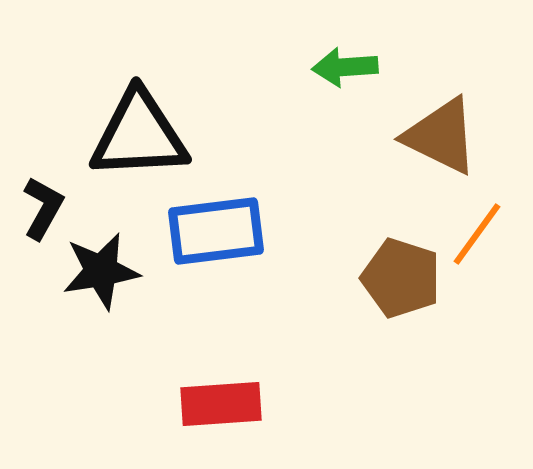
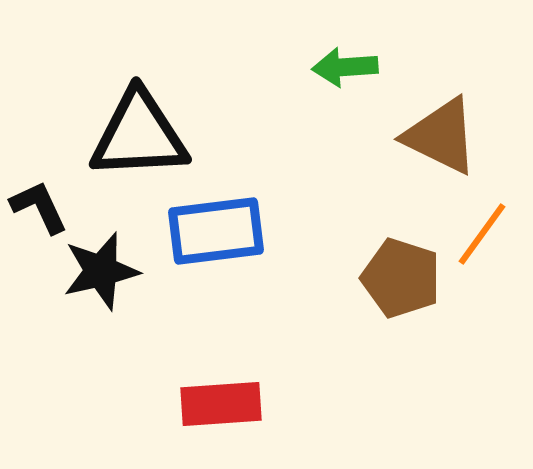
black L-shape: moved 4 px left, 1 px up; rotated 54 degrees counterclockwise
orange line: moved 5 px right
black star: rotated 4 degrees counterclockwise
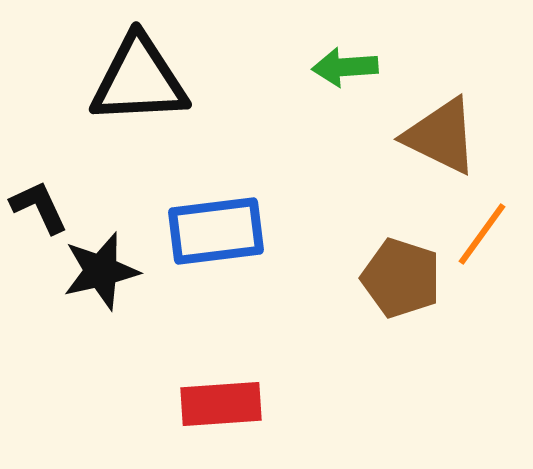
black triangle: moved 55 px up
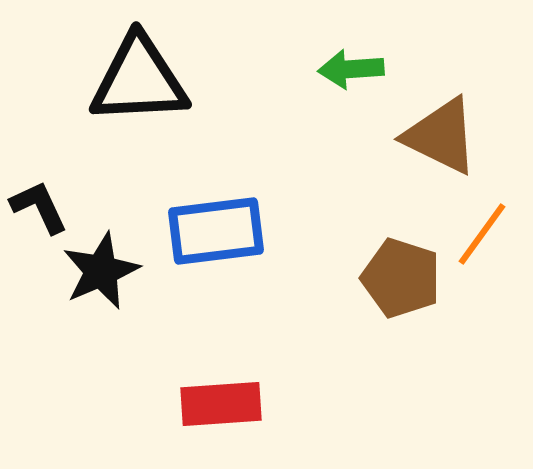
green arrow: moved 6 px right, 2 px down
black star: rotated 10 degrees counterclockwise
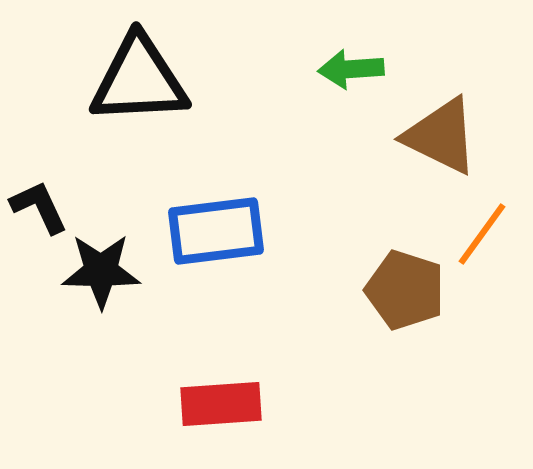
black star: rotated 24 degrees clockwise
brown pentagon: moved 4 px right, 12 px down
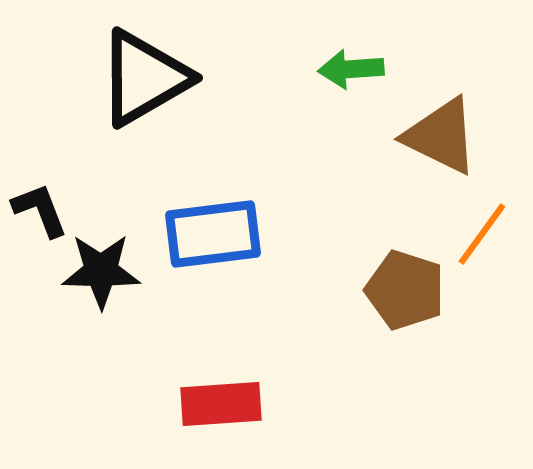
black triangle: moved 5 px right, 2 px up; rotated 27 degrees counterclockwise
black L-shape: moved 1 px right, 3 px down; rotated 4 degrees clockwise
blue rectangle: moved 3 px left, 3 px down
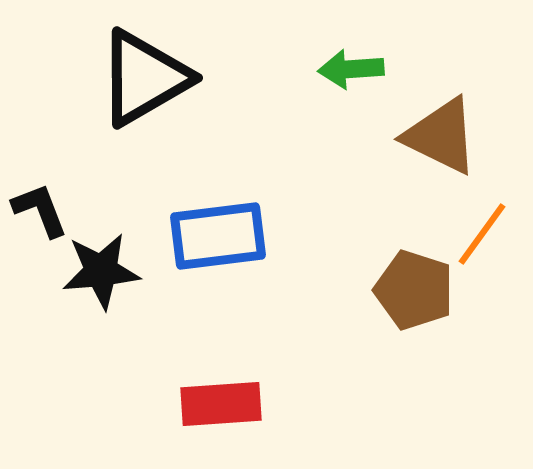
blue rectangle: moved 5 px right, 2 px down
black star: rotated 6 degrees counterclockwise
brown pentagon: moved 9 px right
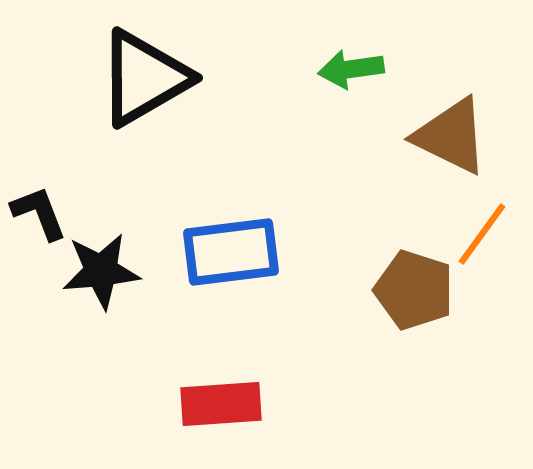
green arrow: rotated 4 degrees counterclockwise
brown triangle: moved 10 px right
black L-shape: moved 1 px left, 3 px down
blue rectangle: moved 13 px right, 16 px down
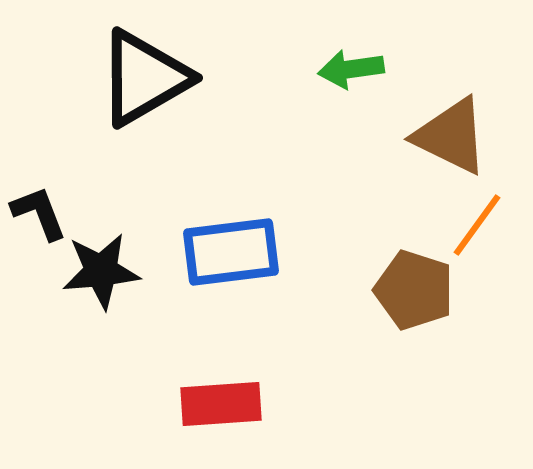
orange line: moved 5 px left, 9 px up
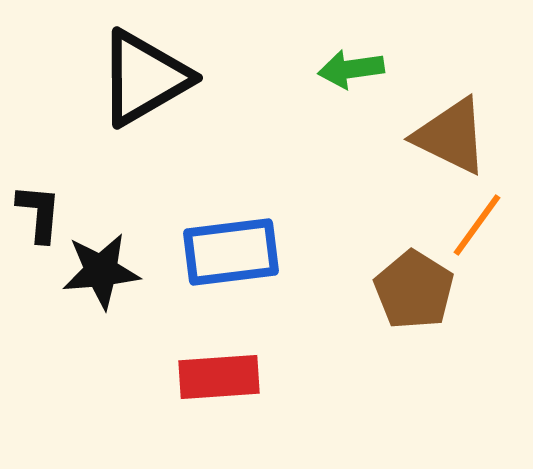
black L-shape: rotated 26 degrees clockwise
brown pentagon: rotated 14 degrees clockwise
red rectangle: moved 2 px left, 27 px up
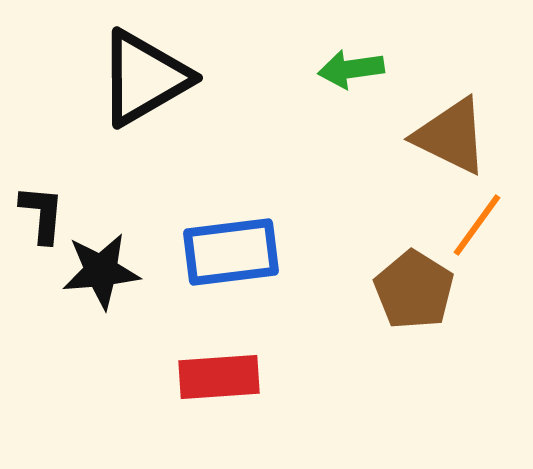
black L-shape: moved 3 px right, 1 px down
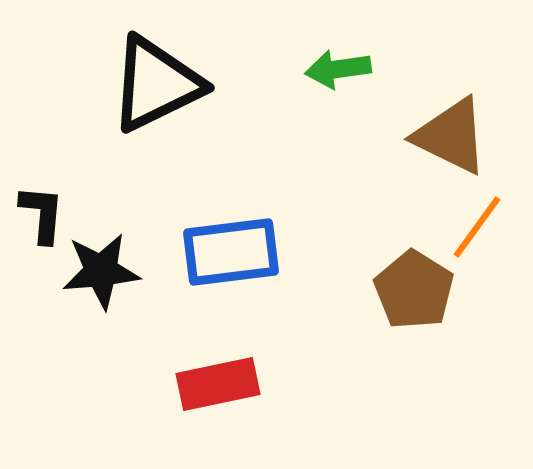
green arrow: moved 13 px left
black triangle: moved 12 px right, 6 px down; rotated 4 degrees clockwise
orange line: moved 2 px down
red rectangle: moved 1 px left, 7 px down; rotated 8 degrees counterclockwise
